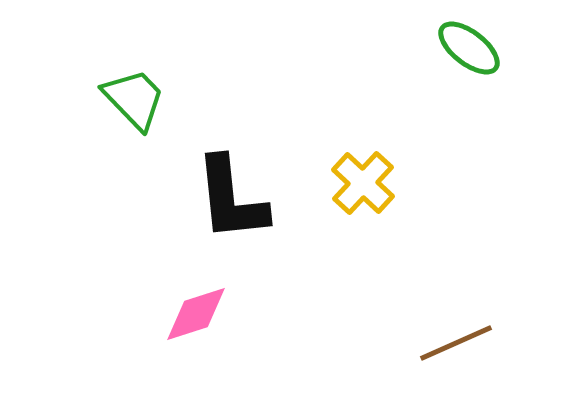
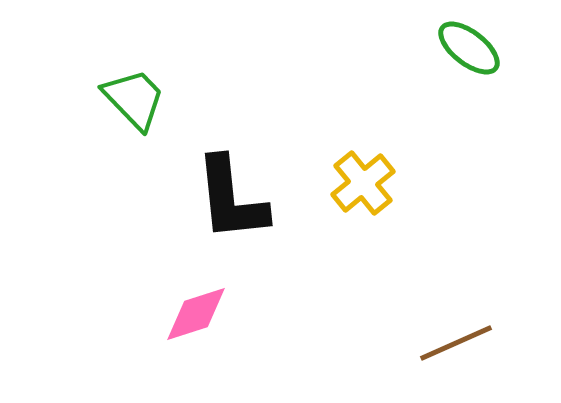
yellow cross: rotated 8 degrees clockwise
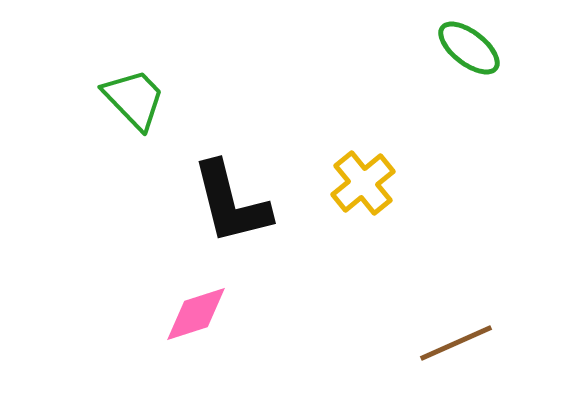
black L-shape: moved 4 px down; rotated 8 degrees counterclockwise
